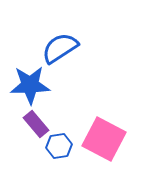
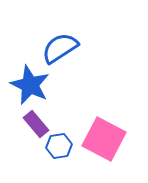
blue star: rotated 27 degrees clockwise
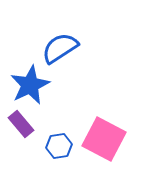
blue star: rotated 21 degrees clockwise
purple rectangle: moved 15 px left
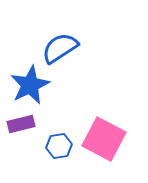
purple rectangle: rotated 64 degrees counterclockwise
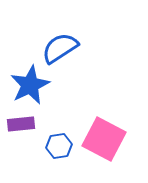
purple rectangle: rotated 8 degrees clockwise
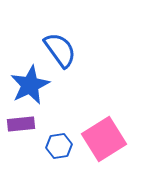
blue semicircle: moved 2 px down; rotated 87 degrees clockwise
pink square: rotated 30 degrees clockwise
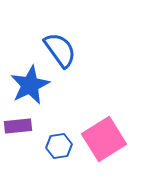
purple rectangle: moved 3 px left, 2 px down
